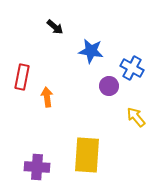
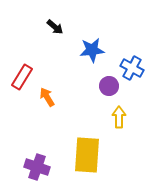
blue star: moved 1 px right, 1 px up; rotated 15 degrees counterclockwise
red rectangle: rotated 20 degrees clockwise
orange arrow: rotated 24 degrees counterclockwise
yellow arrow: moved 17 px left; rotated 40 degrees clockwise
purple cross: rotated 15 degrees clockwise
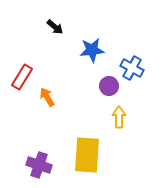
purple cross: moved 2 px right, 2 px up
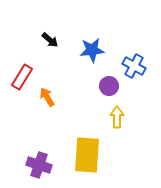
black arrow: moved 5 px left, 13 px down
blue cross: moved 2 px right, 2 px up
yellow arrow: moved 2 px left
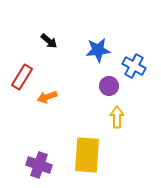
black arrow: moved 1 px left, 1 px down
blue star: moved 6 px right
orange arrow: rotated 78 degrees counterclockwise
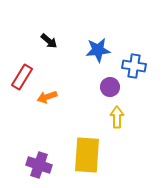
blue cross: rotated 20 degrees counterclockwise
purple circle: moved 1 px right, 1 px down
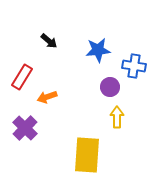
purple cross: moved 14 px left, 37 px up; rotated 25 degrees clockwise
